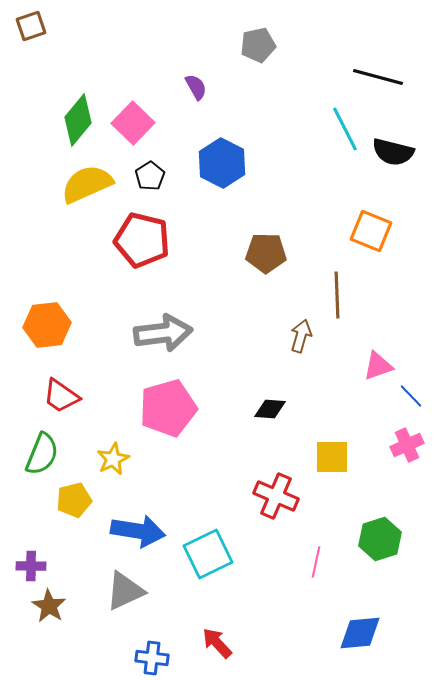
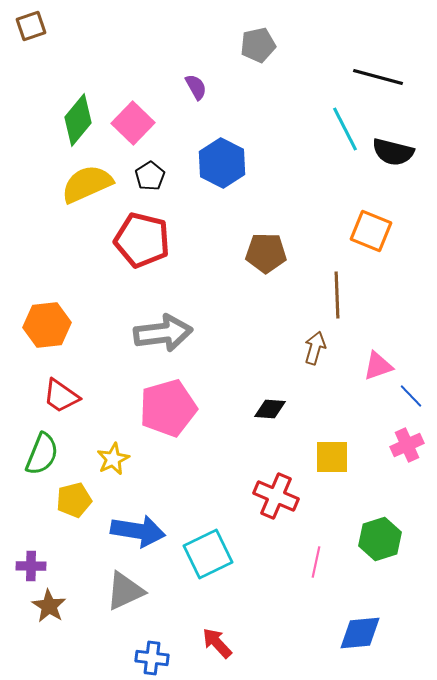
brown arrow: moved 14 px right, 12 px down
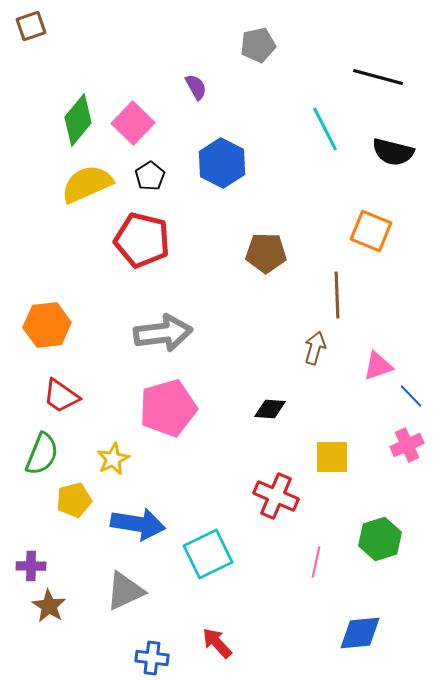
cyan line: moved 20 px left
blue arrow: moved 7 px up
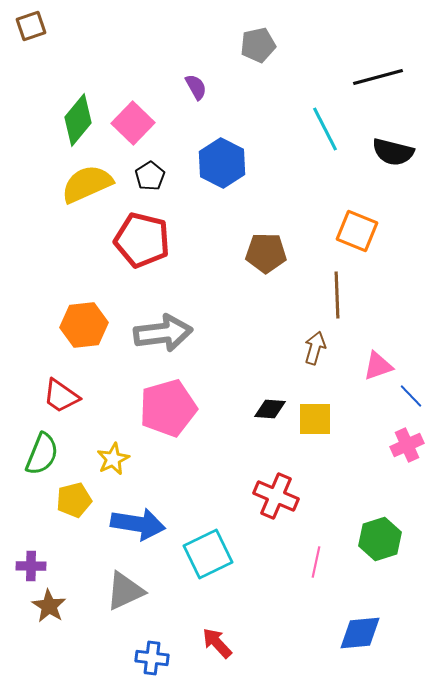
black line: rotated 30 degrees counterclockwise
orange square: moved 14 px left
orange hexagon: moved 37 px right
yellow square: moved 17 px left, 38 px up
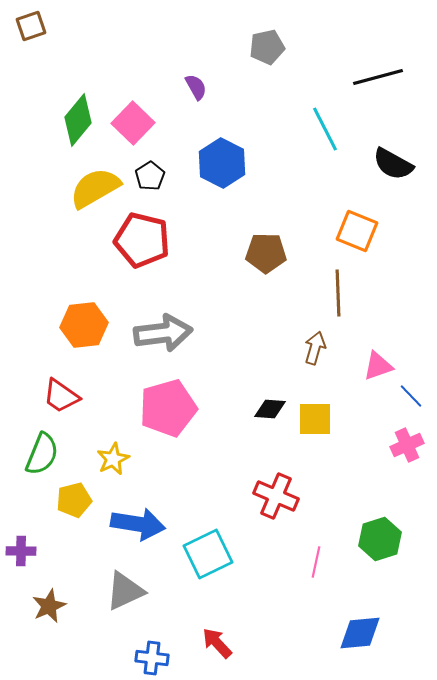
gray pentagon: moved 9 px right, 2 px down
black semicircle: moved 12 px down; rotated 15 degrees clockwise
yellow semicircle: moved 8 px right, 4 px down; rotated 6 degrees counterclockwise
brown line: moved 1 px right, 2 px up
purple cross: moved 10 px left, 15 px up
brown star: rotated 16 degrees clockwise
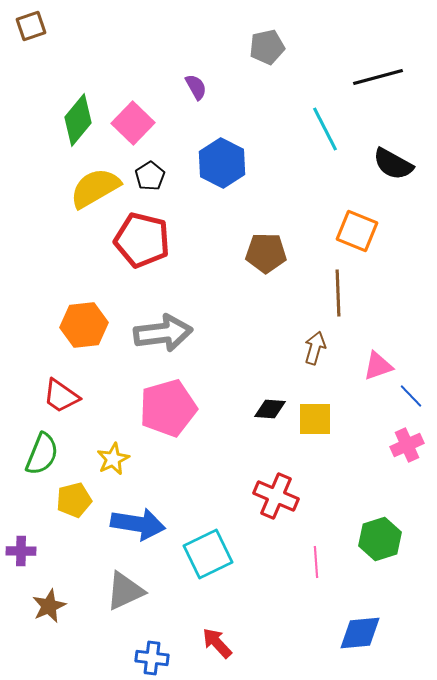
pink line: rotated 16 degrees counterclockwise
